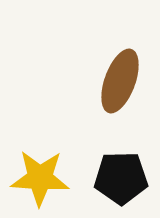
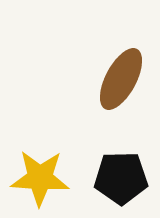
brown ellipse: moved 1 px right, 2 px up; rotated 8 degrees clockwise
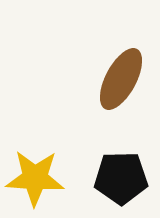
yellow star: moved 5 px left
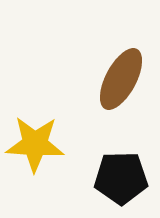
yellow star: moved 34 px up
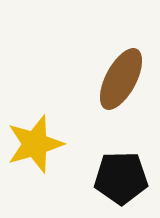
yellow star: rotated 20 degrees counterclockwise
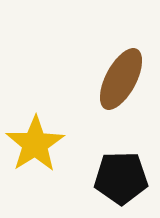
yellow star: rotated 16 degrees counterclockwise
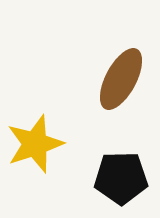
yellow star: rotated 14 degrees clockwise
